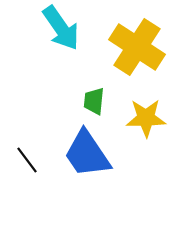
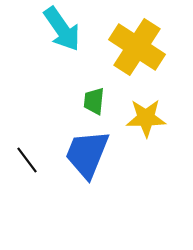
cyan arrow: moved 1 px right, 1 px down
blue trapezoid: rotated 56 degrees clockwise
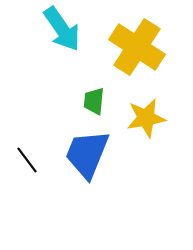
yellow star: rotated 9 degrees counterclockwise
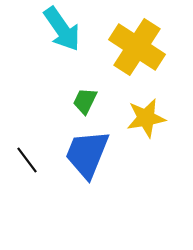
green trapezoid: moved 9 px left; rotated 20 degrees clockwise
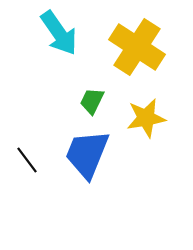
cyan arrow: moved 3 px left, 4 px down
green trapezoid: moved 7 px right
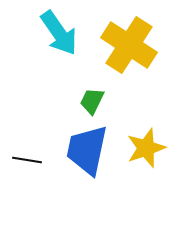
yellow cross: moved 8 px left, 2 px up
yellow star: moved 30 px down; rotated 9 degrees counterclockwise
blue trapezoid: moved 4 px up; rotated 10 degrees counterclockwise
black line: rotated 44 degrees counterclockwise
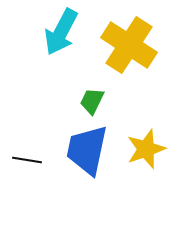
cyan arrow: moved 2 px right, 1 px up; rotated 63 degrees clockwise
yellow star: moved 1 px down
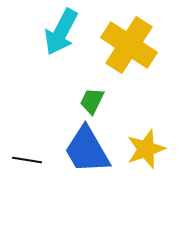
blue trapezoid: rotated 42 degrees counterclockwise
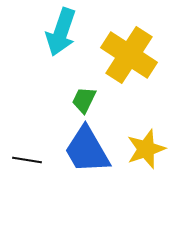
cyan arrow: rotated 9 degrees counterclockwise
yellow cross: moved 10 px down
green trapezoid: moved 8 px left, 1 px up
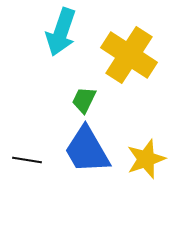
yellow star: moved 10 px down
